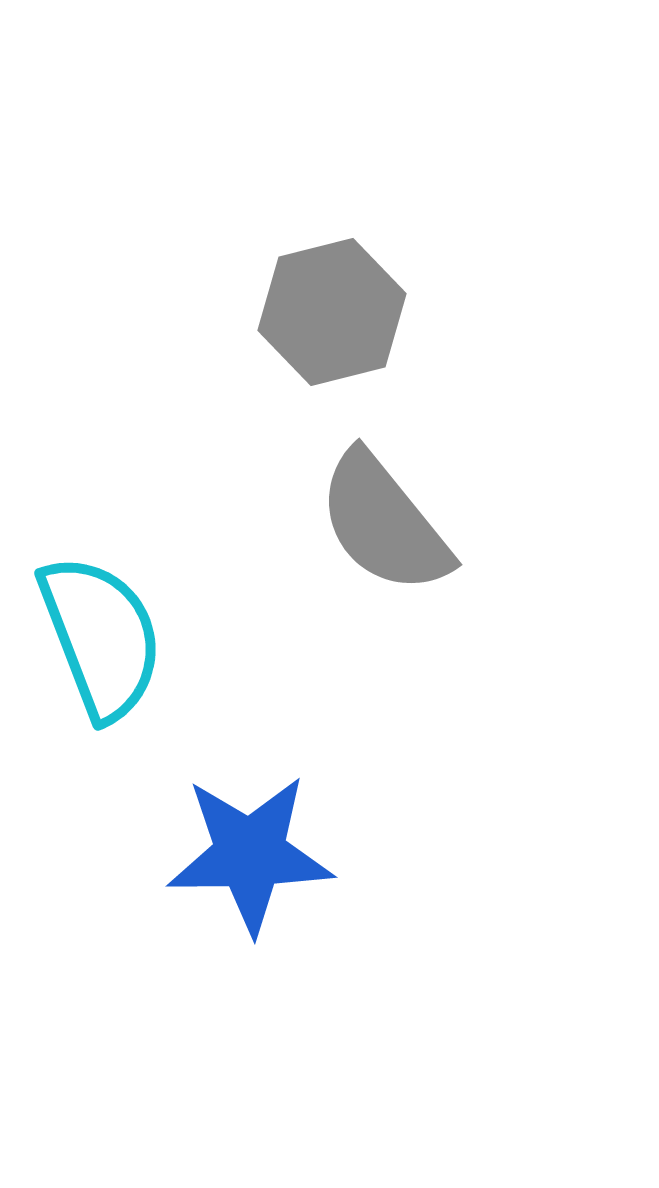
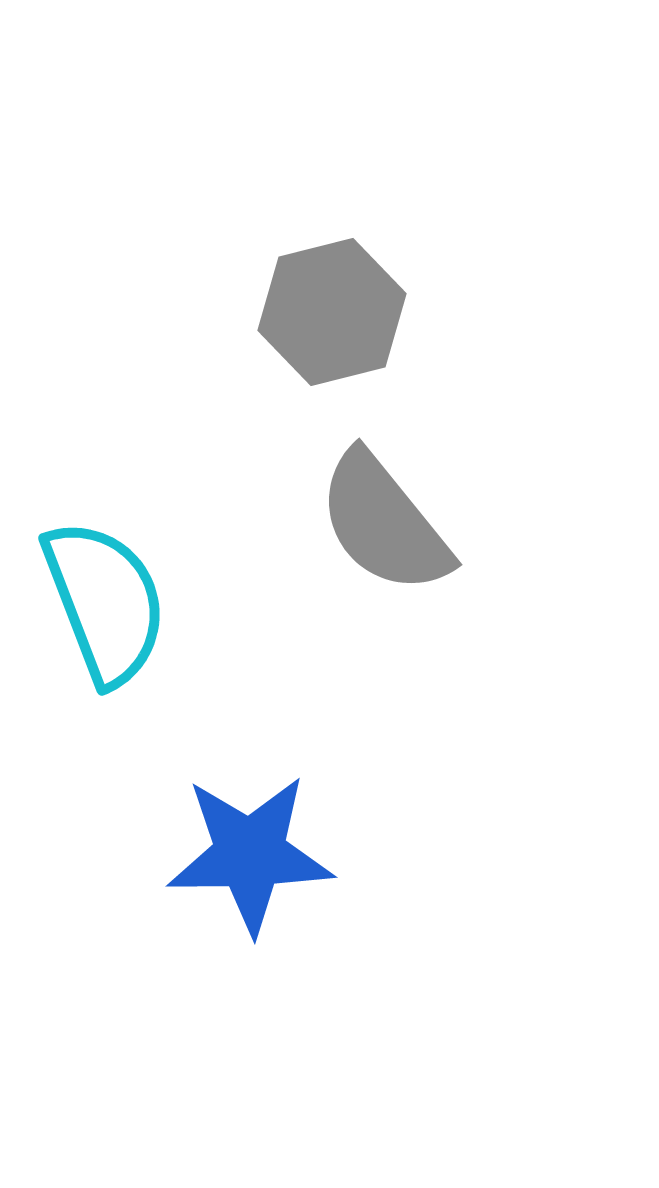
cyan semicircle: moved 4 px right, 35 px up
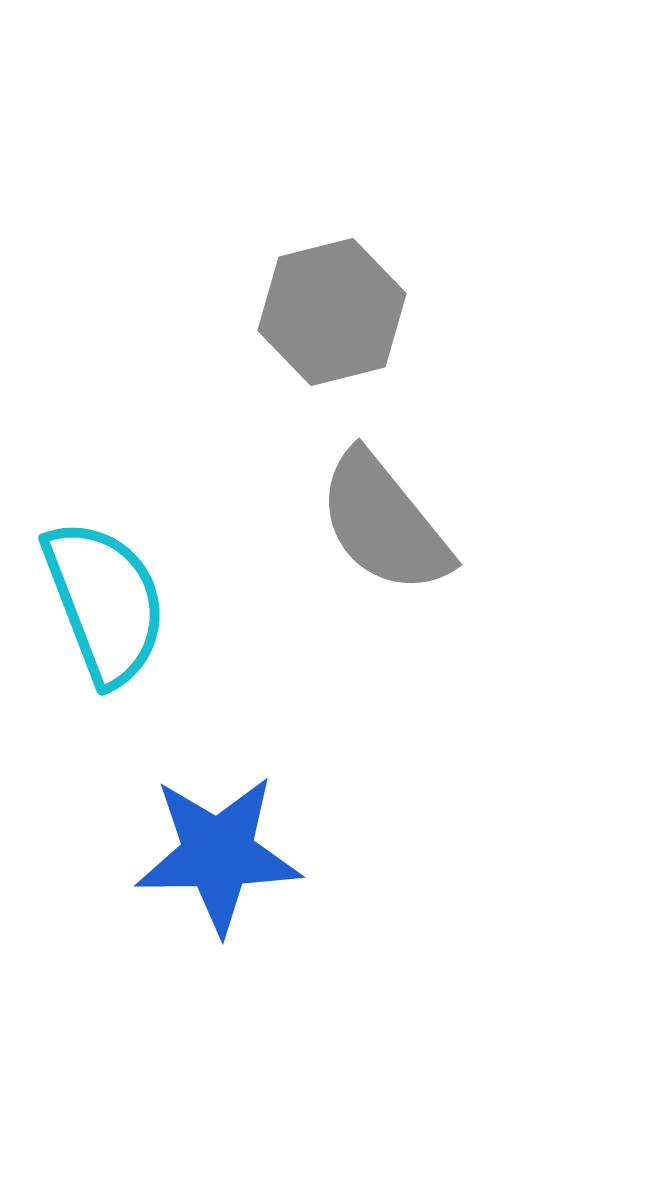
blue star: moved 32 px left
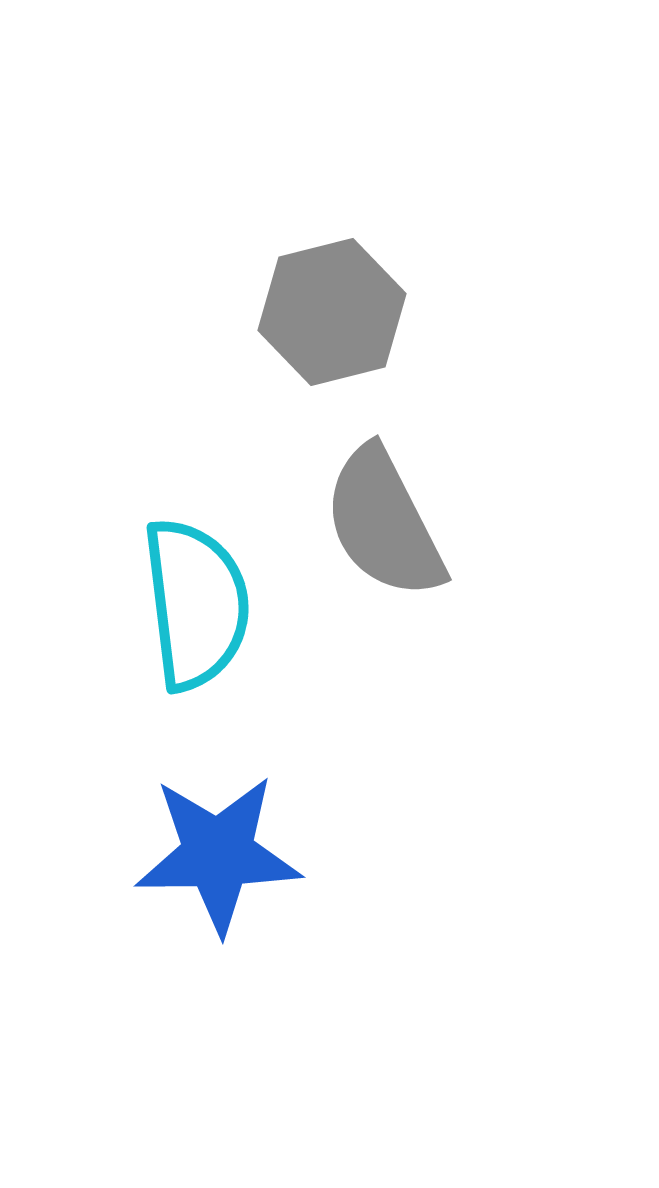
gray semicircle: rotated 12 degrees clockwise
cyan semicircle: moved 91 px right, 2 px down; rotated 14 degrees clockwise
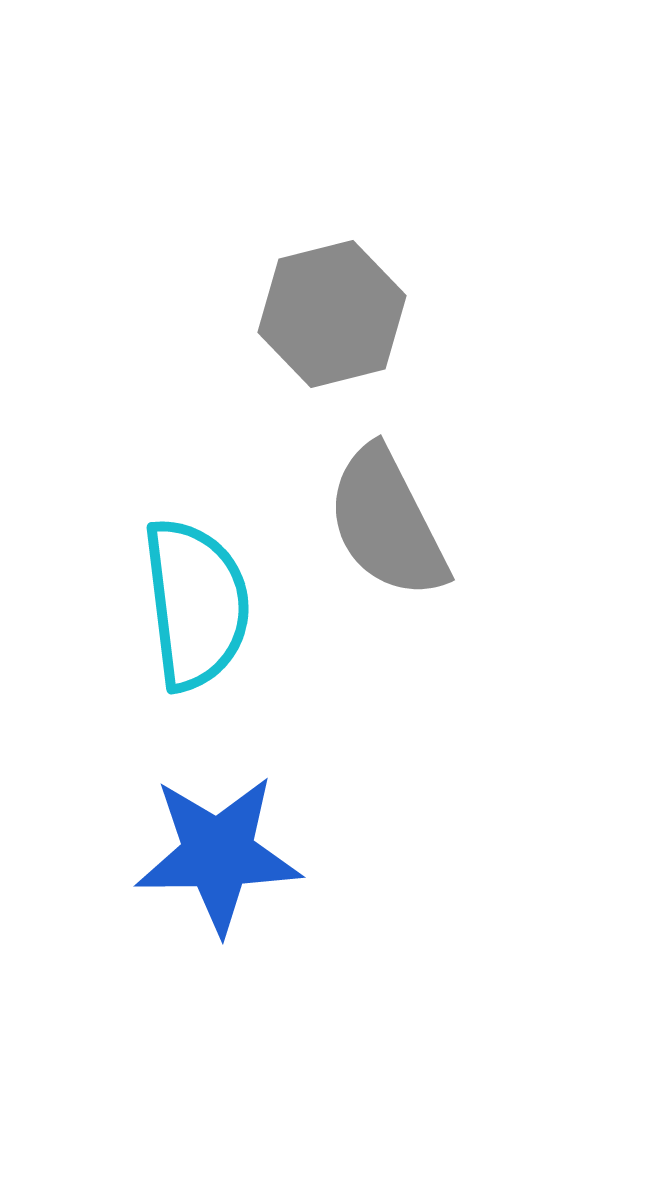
gray hexagon: moved 2 px down
gray semicircle: moved 3 px right
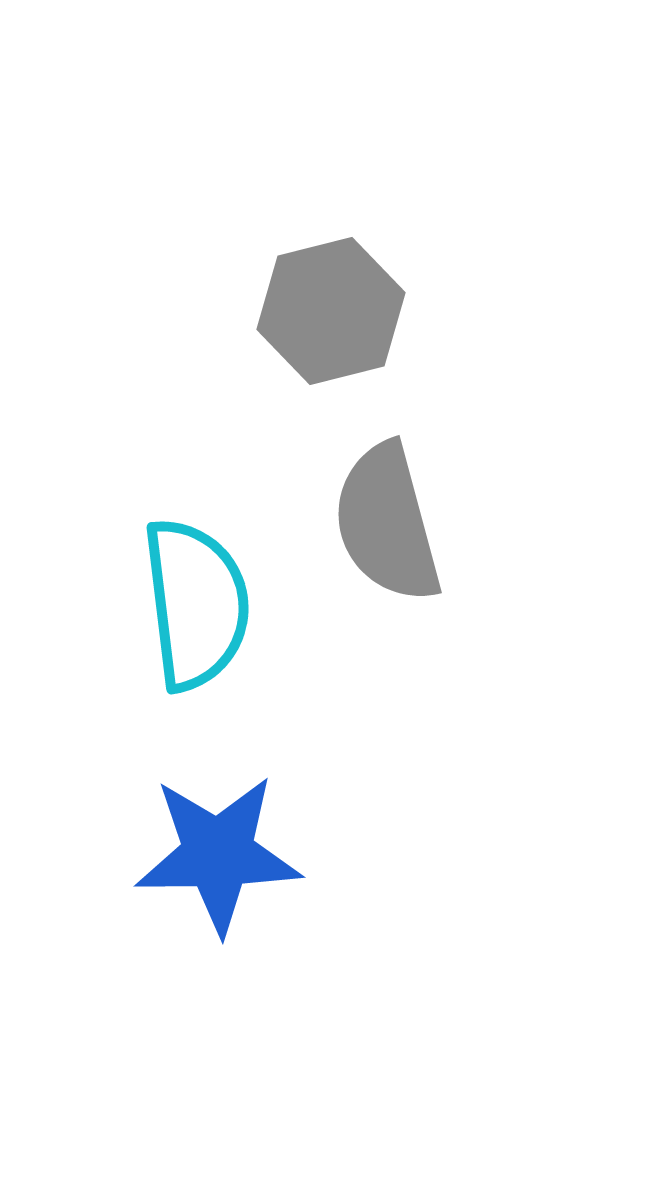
gray hexagon: moved 1 px left, 3 px up
gray semicircle: rotated 12 degrees clockwise
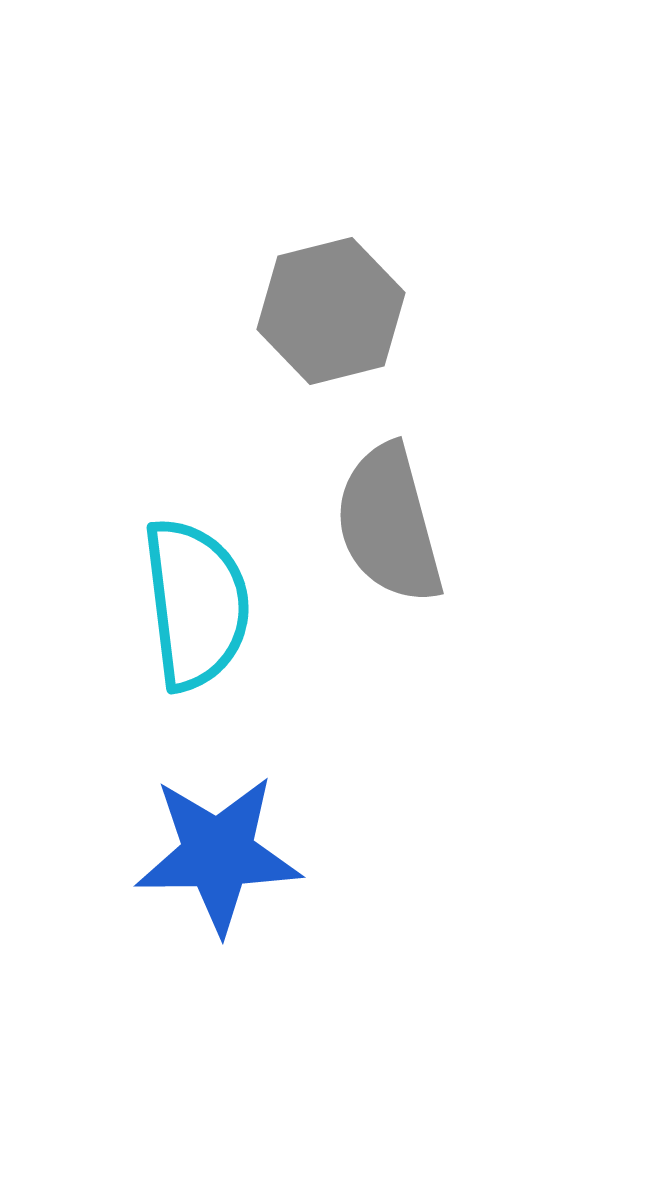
gray semicircle: moved 2 px right, 1 px down
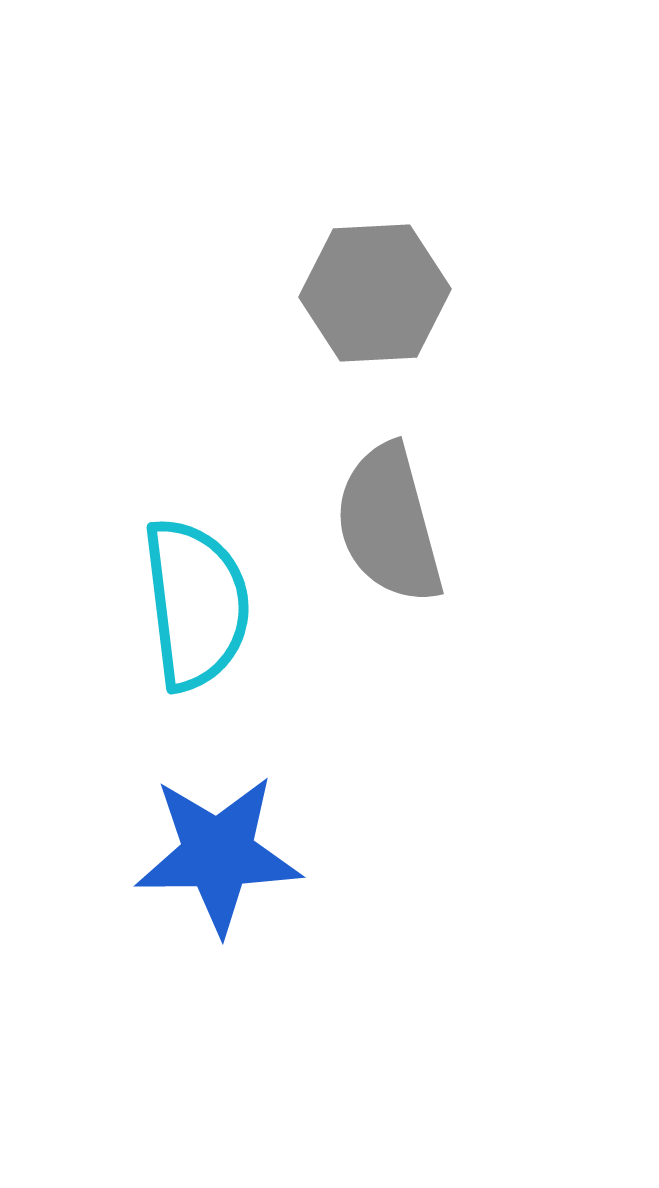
gray hexagon: moved 44 px right, 18 px up; rotated 11 degrees clockwise
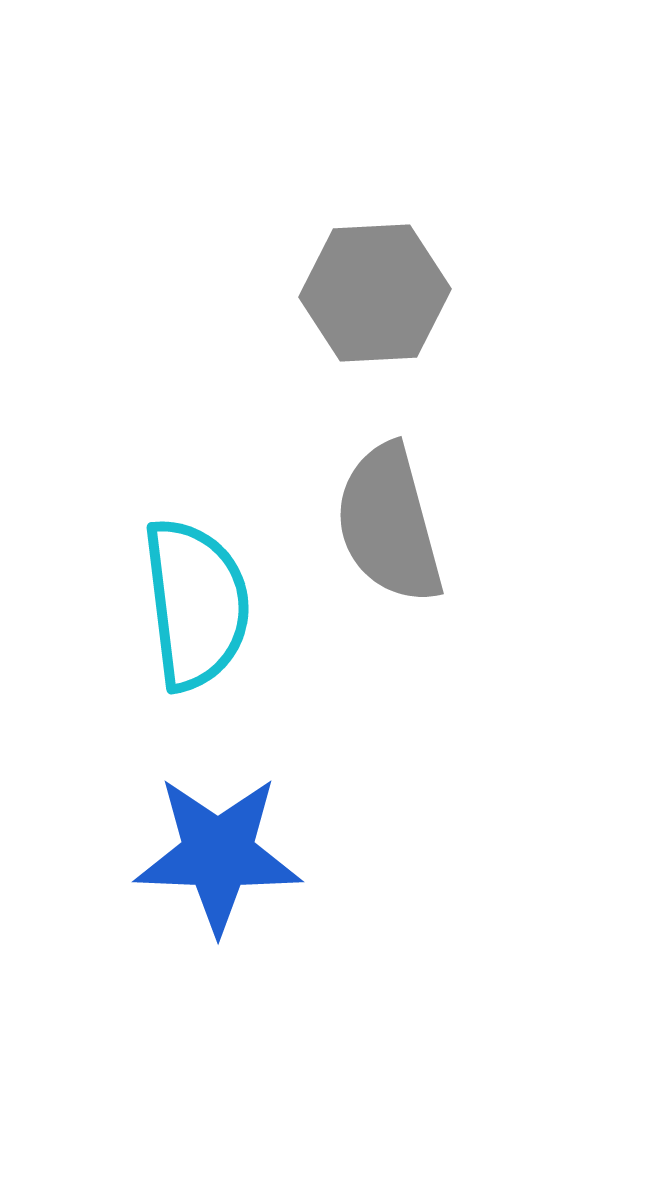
blue star: rotated 3 degrees clockwise
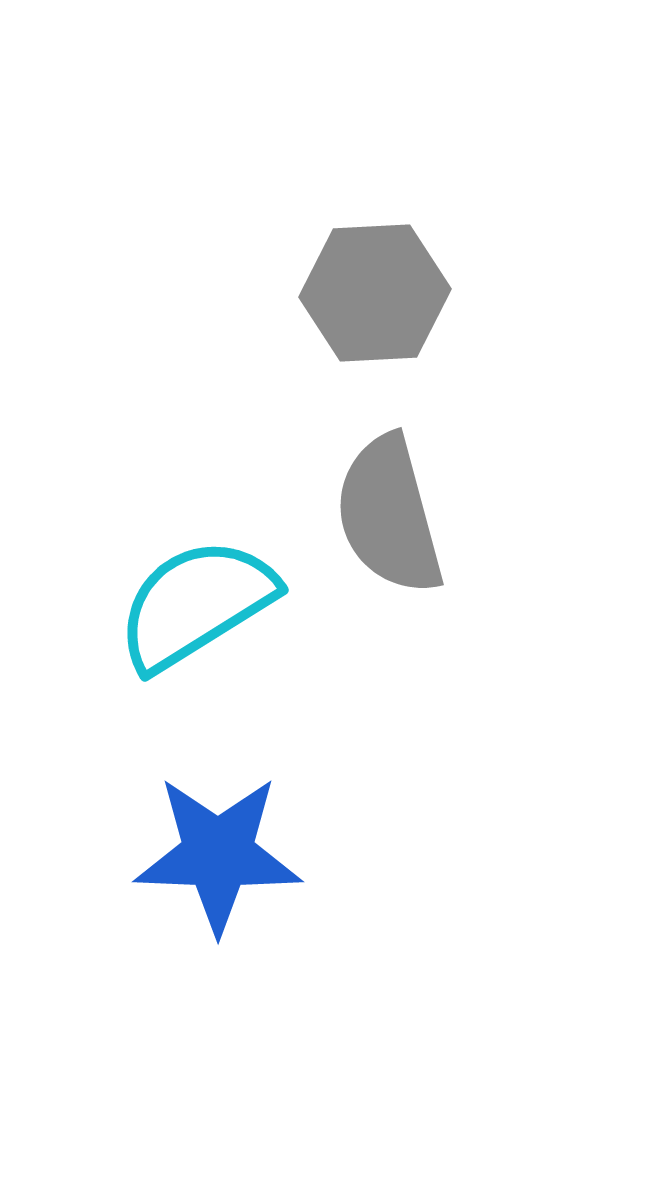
gray semicircle: moved 9 px up
cyan semicircle: rotated 115 degrees counterclockwise
